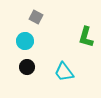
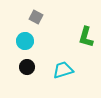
cyan trapezoid: moved 1 px left, 2 px up; rotated 110 degrees clockwise
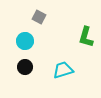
gray square: moved 3 px right
black circle: moved 2 px left
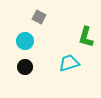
cyan trapezoid: moved 6 px right, 7 px up
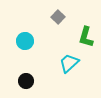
gray square: moved 19 px right; rotated 16 degrees clockwise
cyan trapezoid: rotated 25 degrees counterclockwise
black circle: moved 1 px right, 14 px down
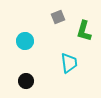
gray square: rotated 24 degrees clockwise
green L-shape: moved 2 px left, 6 px up
cyan trapezoid: rotated 125 degrees clockwise
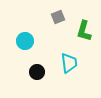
black circle: moved 11 px right, 9 px up
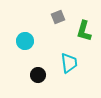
black circle: moved 1 px right, 3 px down
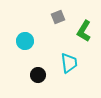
green L-shape: rotated 15 degrees clockwise
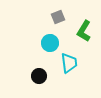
cyan circle: moved 25 px right, 2 px down
black circle: moved 1 px right, 1 px down
